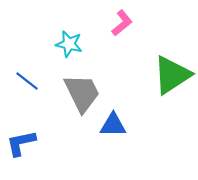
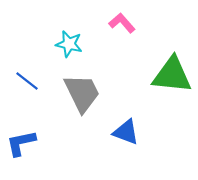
pink L-shape: rotated 92 degrees counterclockwise
green triangle: rotated 39 degrees clockwise
blue triangle: moved 13 px right, 7 px down; rotated 20 degrees clockwise
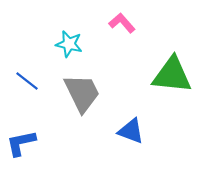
blue triangle: moved 5 px right, 1 px up
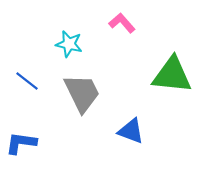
blue L-shape: rotated 20 degrees clockwise
